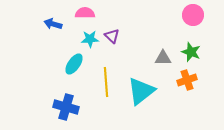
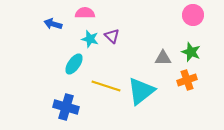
cyan star: rotated 18 degrees clockwise
yellow line: moved 4 px down; rotated 68 degrees counterclockwise
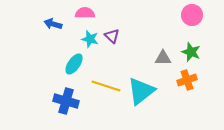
pink circle: moved 1 px left
blue cross: moved 6 px up
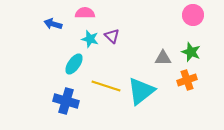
pink circle: moved 1 px right
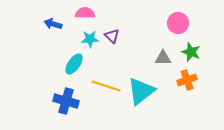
pink circle: moved 15 px left, 8 px down
cyan star: rotated 18 degrees counterclockwise
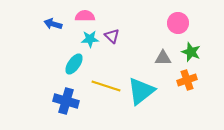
pink semicircle: moved 3 px down
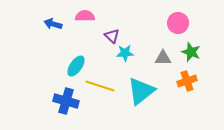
cyan star: moved 35 px right, 14 px down
cyan ellipse: moved 2 px right, 2 px down
orange cross: moved 1 px down
yellow line: moved 6 px left
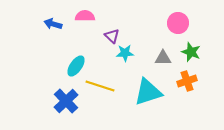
cyan triangle: moved 7 px right, 1 px down; rotated 20 degrees clockwise
blue cross: rotated 30 degrees clockwise
